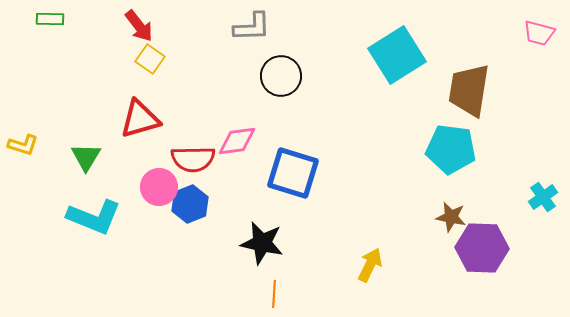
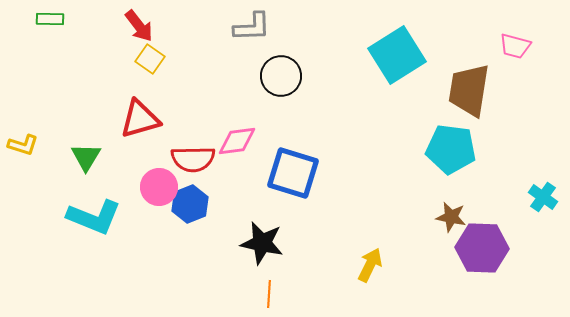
pink trapezoid: moved 24 px left, 13 px down
cyan cross: rotated 20 degrees counterclockwise
orange line: moved 5 px left
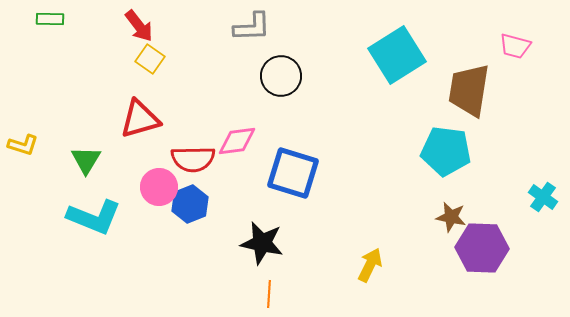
cyan pentagon: moved 5 px left, 2 px down
green triangle: moved 3 px down
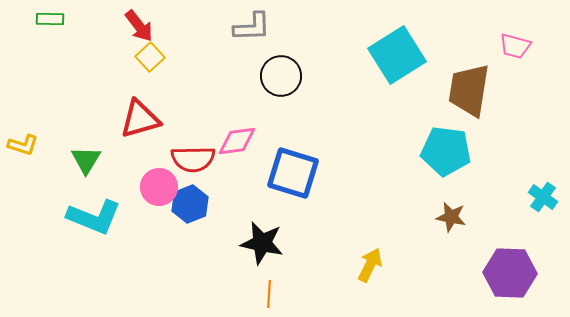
yellow square: moved 2 px up; rotated 12 degrees clockwise
purple hexagon: moved 28 px right, 25 px down
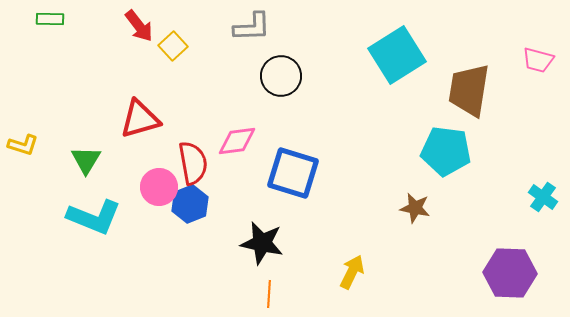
pink trapezoid: moved 23 px right, 14 px down
yellow square: moved 23 px right, 11 px up
red semicircle: moved 4 px down; rotated 99 degrees counterclockwise
brown star: moved 36 px left, 9 px up
yellow arrow: moved 18 px left, 7 px down
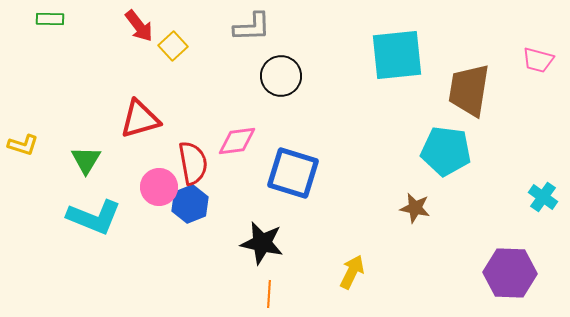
cyan square: rotated 26 degrees clockwise
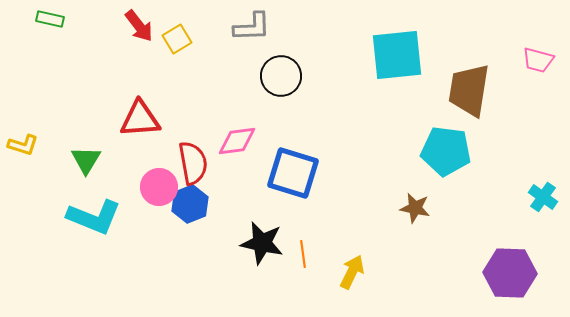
green rectangle: rotated 12 degrees clockwise
yellow square: moved 4 px right, 7 px up; rotated 12 degrees clockwise
red triangle: rotated 12 degrees clockwise
orange line: moved 34 px right, 40 px up; rotated 12 degrees counterclockwise
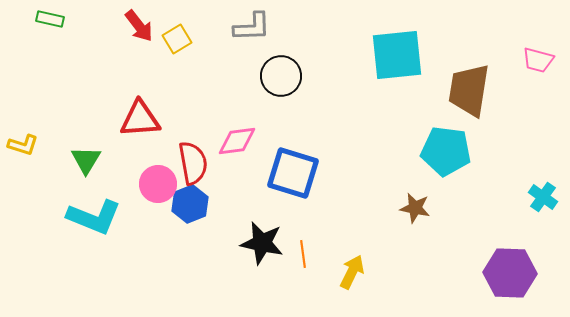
pink circle: moved 1 px left, 3 px up
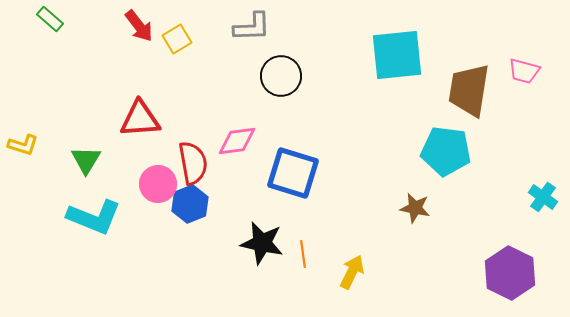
green rectangle: rotated 28 degrees clockwise
pink trapezoid: moved 14 px left, 11 px down
purple hexagon: rotated 24 degrees clockwise
